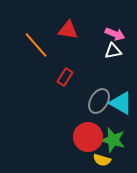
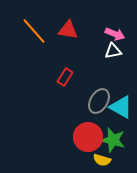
orange line: moved 2 px left, 14 px up
cyan triangle: moved 4 px down
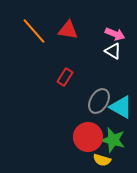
white triangle: rotated 42 degrees clockwise
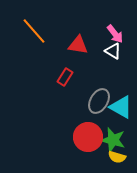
red triangle: moved 10 px right, 15 px down
pink arrow: rotated 30 degrees clockwise
yellow semicircle: moved 15 px right, 3 px up
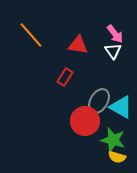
orange line: moved 3 px left, 4 px down
white triangle: rotated 24 degrees clockwise
red circle: moved 3 px left, 16 px up
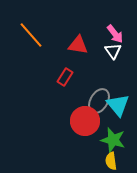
cyan triangle: moved 3 px left, 2 px up; rotated 20 degrees clockwise
yellow semicircle: moved 6 px left, 4 px down; rotated 66 degrees clockwise
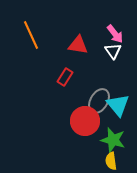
orange line: rotated 16 degrees clockwise
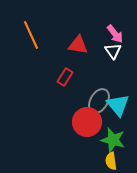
red circle: moved 2 px right, 1 px down
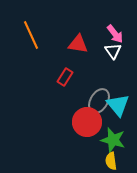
red triangle: moved 1 px up
